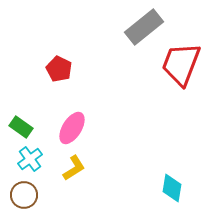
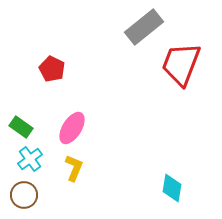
red pentagon: moved 7 px left
yellow L-shape: rotated 36 degrees counterclockwise
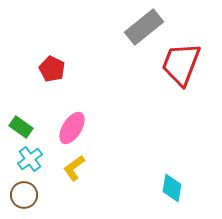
yellow L-shape: rotated 148 degrees counterclockwise
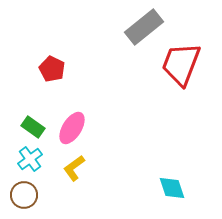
green rectangle: moved 12 px right
cyan diamond: rotated 28 degrees counterclockwise
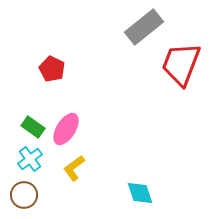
pink ellipse: moved 6 px left, 1 px down
cyan diamond: moved 32 px left, 5 px down
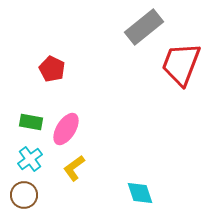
green rectangle: moved 2 px left, 5 px up; rotated 25 degrees counterclockwise
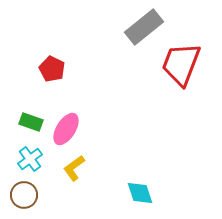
green rectangle: rotated 10 degrees clockwise
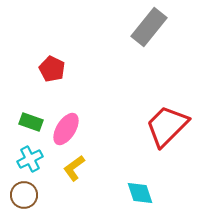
gray rectangle: moved 5 px right; rotated 12 degrees counterclockwise
red trapezoid: moved 14 px left, 62 px down; rotated 24 degrees clockwise
cyan cross: rotated 10 degrees clockwise
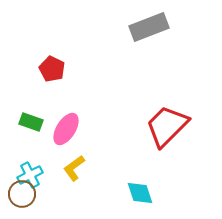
gray rectangle: rotated 30 degrees clockwise
cyan cross: moved 16 px down
brown circle: moved 2 px left, 1 px up
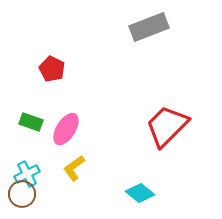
cyan cross: moved 3 px left, 1 px up
cyan diamond: rotated 32 degrees counterclockwise
